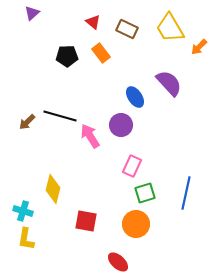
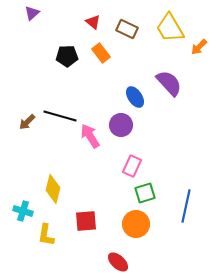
blue line: moved 13 px down
red square: rotated 15 degrees counterclockwise
yellow L-shape: moved 20 px right, 4 px up
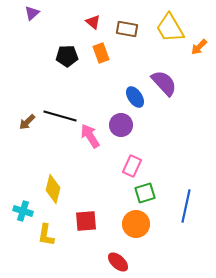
brown rectangle: rotated 15 degrees counterclockwise
orange rectangle: rotated 18 degrees clockwise
purple semicircle: moved 5 px left
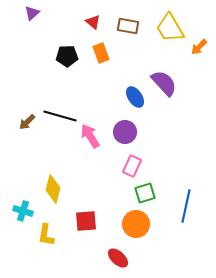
brown rectangle: moved 1 px right, 3 px up
purple circle: moved 4 px right, 7 px down
red ellipse: moved 4 px up
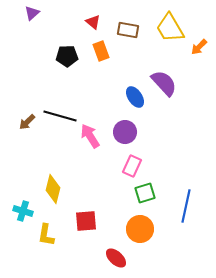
brown rectangle: moved 4 px down
orange rectangle: moved 2 px up
orange circle: moved 4 px right, 5 px down
red ellipse: moved 2 px left
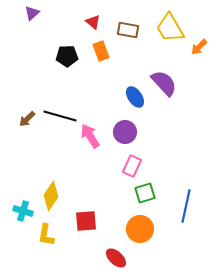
brown arrow: moved 3 px up
yellow diamond: moved 2 px left, 7 px down; rotated 20 degrees clockwise
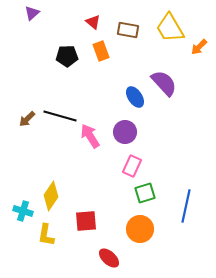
red ellipse: moved 7 px left
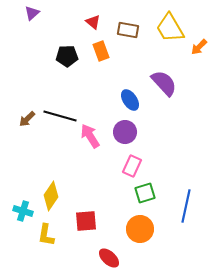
blue ellipse: moved 5 px left, 3 px down
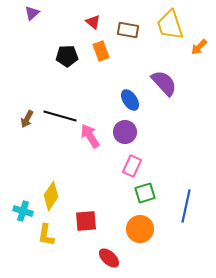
yellow trapezoid: moved 3 px up; rotated 12 degrees clockwise
brown arrow: rotated 18 degrees counterclockwise
